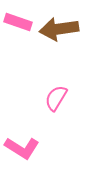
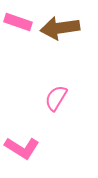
brown arrow: moved 1 px right, 1 px up
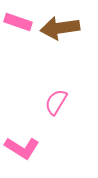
pink semicircle: moved 4 px down
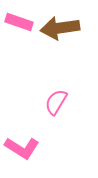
pink rectangle: moved 1 px right
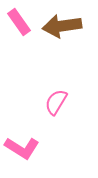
pink rectangle: rotated 36 degrees clockwise
brown arrow: moved 2 px right, 2 px up
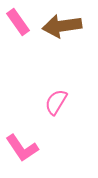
pink rectangle: moved 1 px left
pink L-shape: rotated 24 degrees clockwise
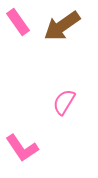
brown arrow: rotated 27 degrees counterclockwise
pink semicircle: moved 8 px right
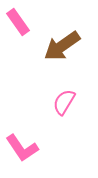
brown arrow: moved 20 px down
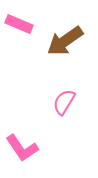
pink rectangle: moved 1 px right, 2 px down; rotated 32 degrees counterclockwise
brown arrow: moved 3 px right, 5 px up
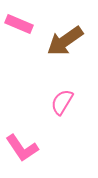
pink semicircle: moved 2 px left
